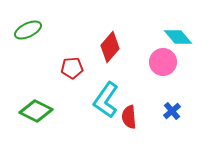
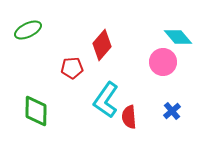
red diamond: moved 8 px left, 2 px up
green diamond: rotated 64 degrees clockwise
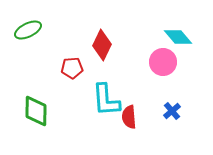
red diamond: rotated 16 degrees counterclockwise
cyan L-shape: rotated 39 degrees counterclockwise
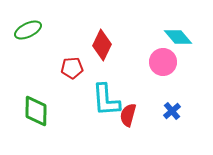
red semicircle: moved 1 px left, 2 px up; rotated 20 degrees clockwise
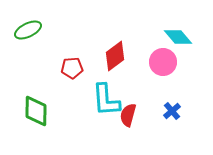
red diamond: moved 13 px right, 11 px down; rotated 28 degrees clockwise
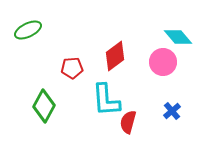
green diamond: moved 8 px right, 5 px up; rotated 28 degrees clockwise
red semicircle: moved 7 px down
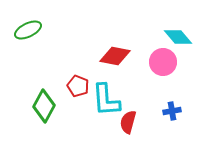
red diamond: rotated 48 degrees clockwise
red pentagon: moved 6 px right, 18 px down; rotated 25 degrees clockwise
blue cross: rotated 30 degrees clockwise
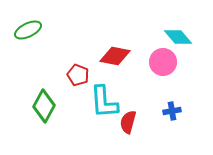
red pentagon: moved 11 px up
cyan L-shape: moved 2 px left, 2 px down
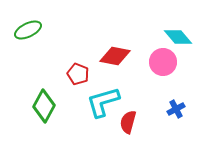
red pentagon: moved 1 px up
cyan L-shape: moved 1 px left; rotated 78 degrees clockwise
blue cross: moved 4 px right, 2 px up; rotated 18 degrees counterclockwise
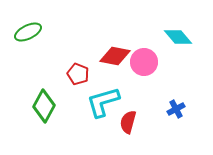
green ellipse: moved 2 px down
pink circle: moved 19 px left
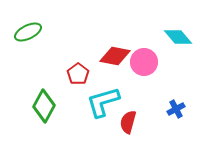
red pentagon: rotated 15 degrees clockwise
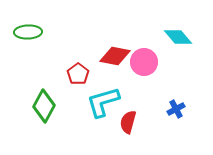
green ellipse: rotated 24 degrees clockwise
